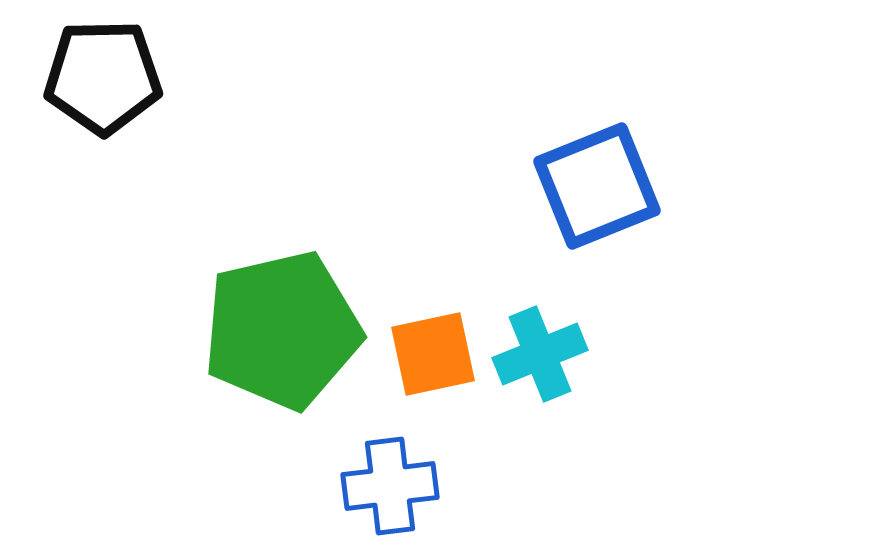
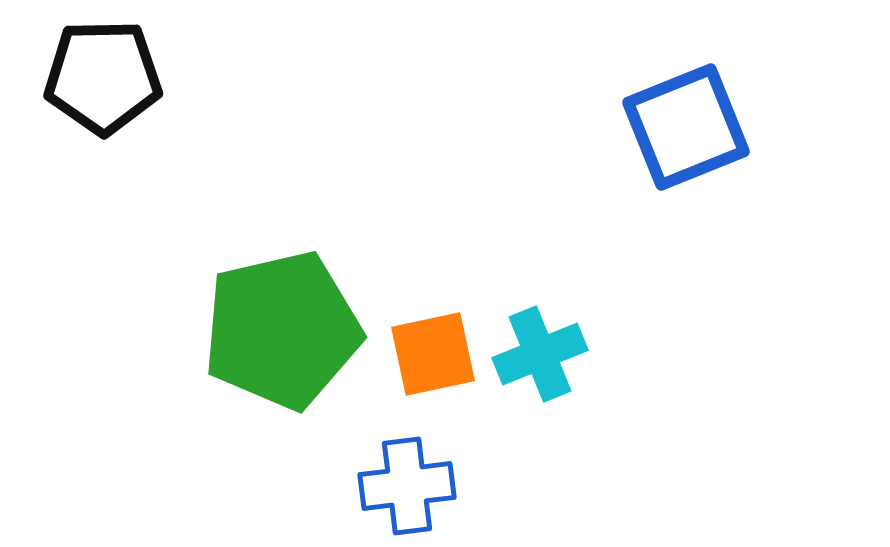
blue square: moved 89 px right, 59 px up
blue cross: moved 17 px right
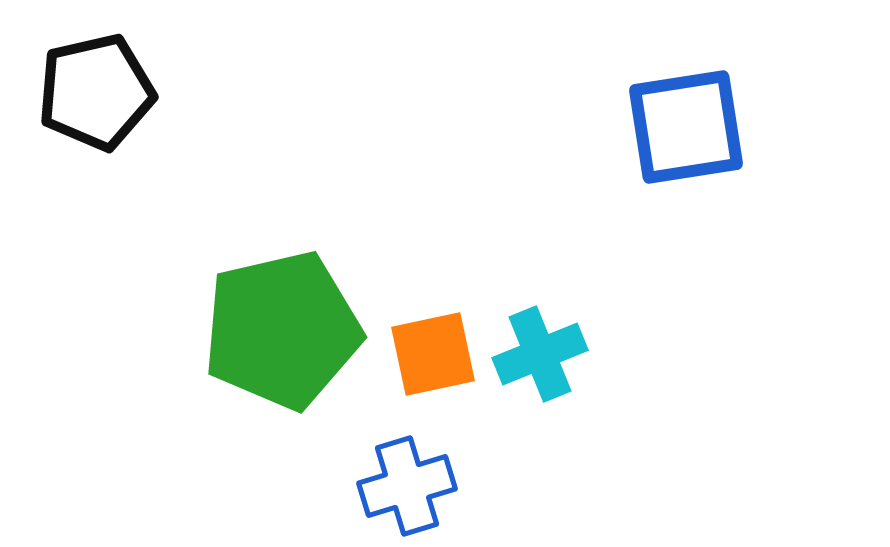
black pentagon: moved 7 px left, 15 px down; rotated 12 degrees counterclockwise
blue square: rotated 13 degrees clockwise
blue cross: rotated 10 degrees counterclockwise
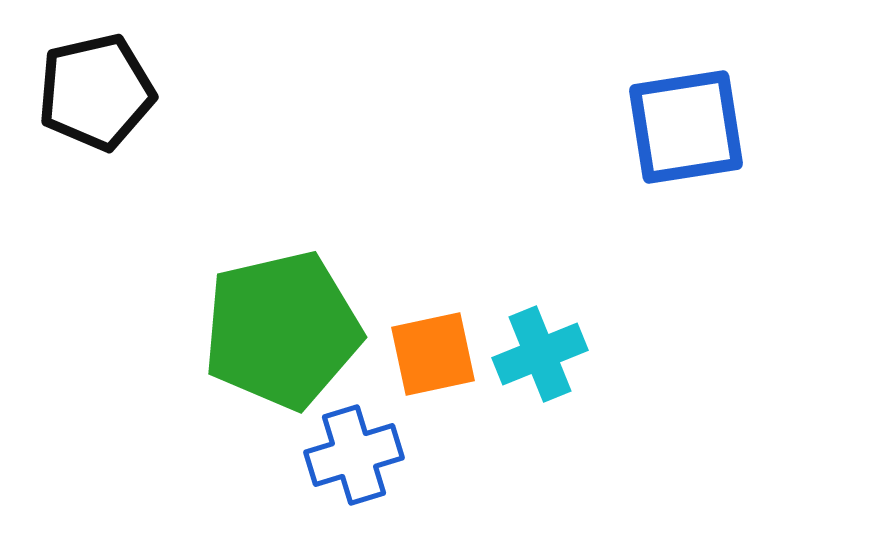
blue cross: moved 53 px left, 31 px up
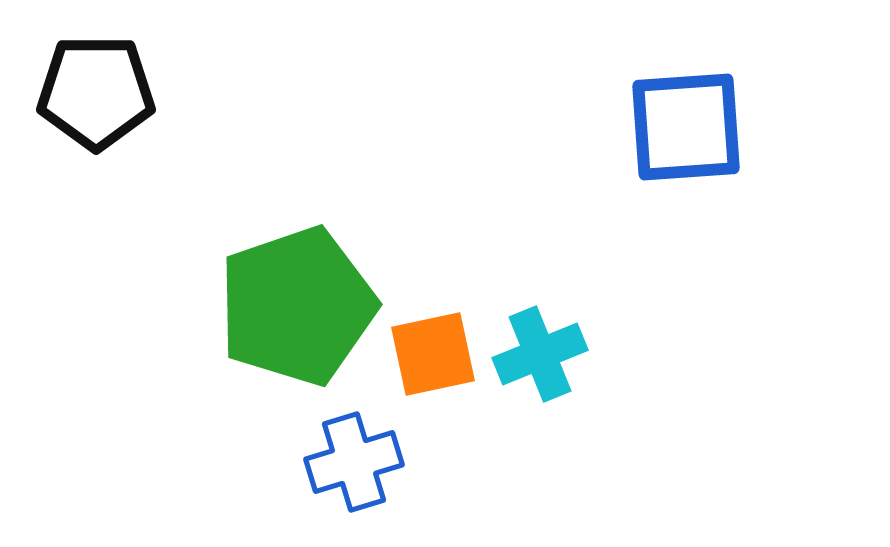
black pentagon: rotated 13 degrees clockwise
blue square: rotated 5 degrees clockwise
green pentagon: moved 15 px right, 24 px up; rotated 6 degrees counterclockwise
blue cross: moved 7 px down
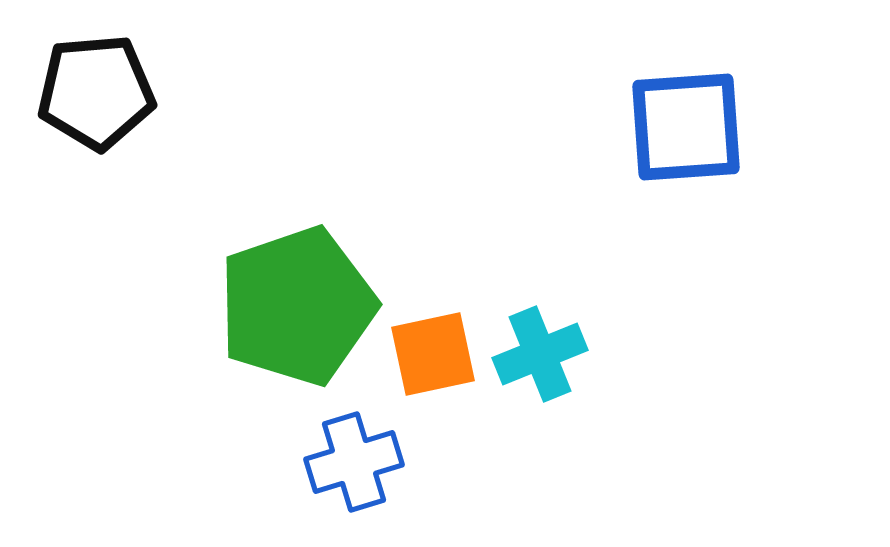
black pentagon: rotated 5 degrees counterclockwise
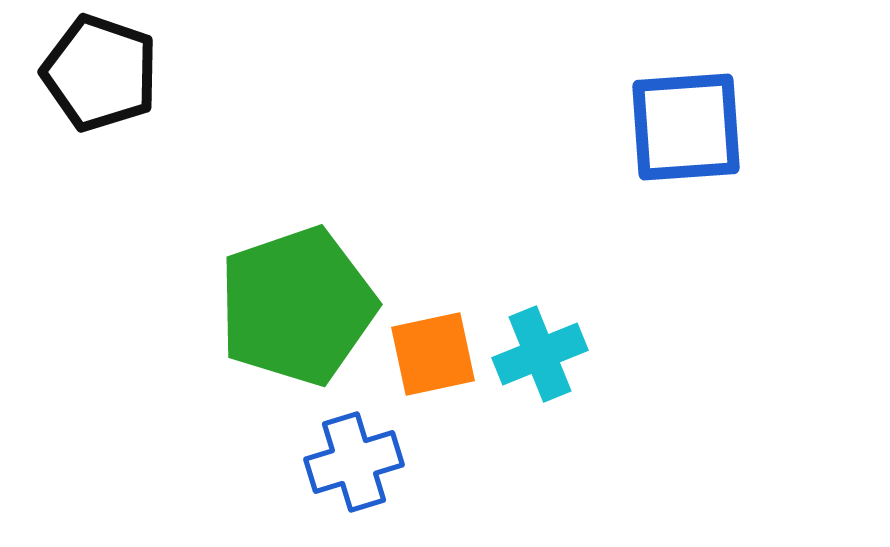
black pentagon: moved 4 px right, 19 px up; rotated 24 degrees clockwise
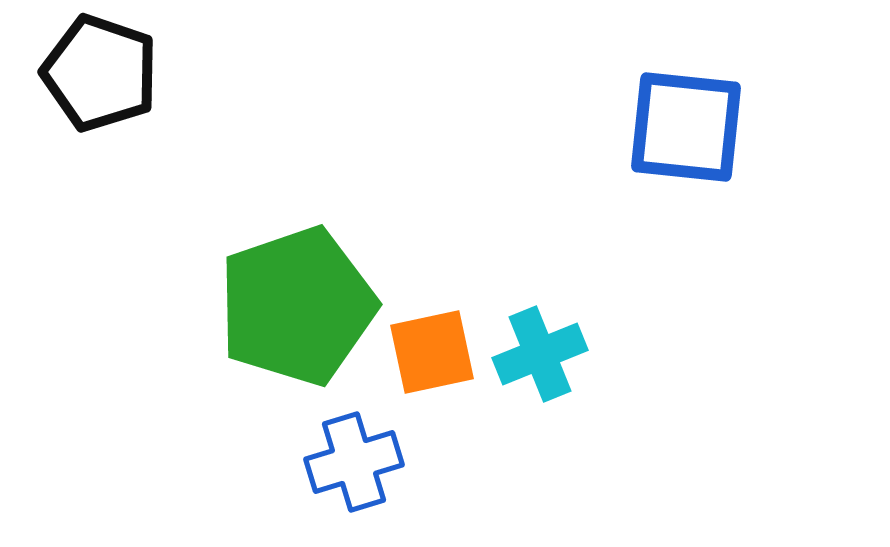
blue square: rotated 10 degrees clockwise
orange square: moved 1 px left, 2 px up
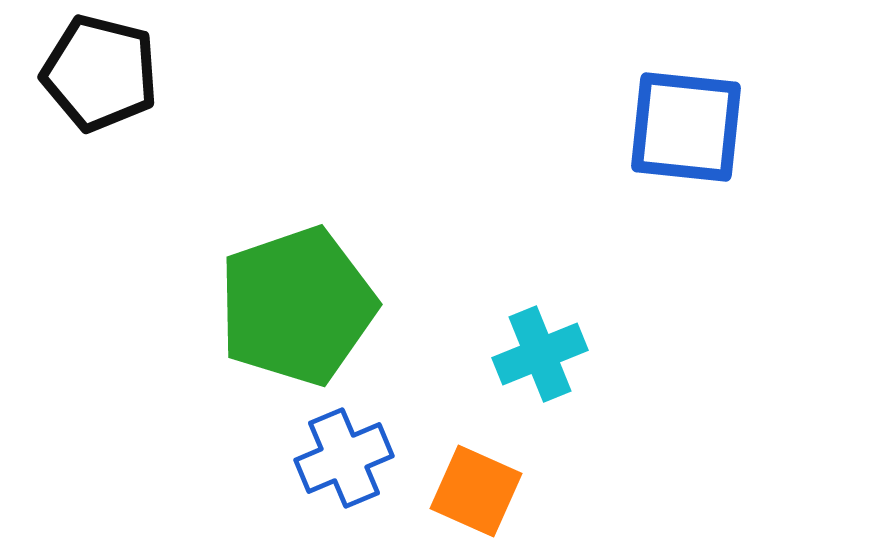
black pentagon: rotated 5 degrees counterclockwise
orange square: moved 44 px right, 139 px down; rotated 36 degrees clockwise
blue cross: moved 10 px left, 4 px up; rotated 6 degrees counterclockwise
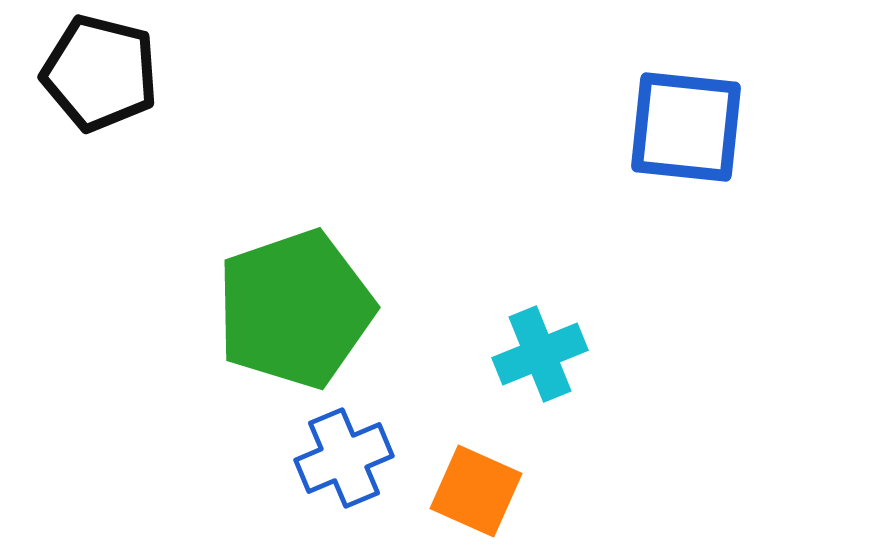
green pentagon: moved 2 px left, 3 px down
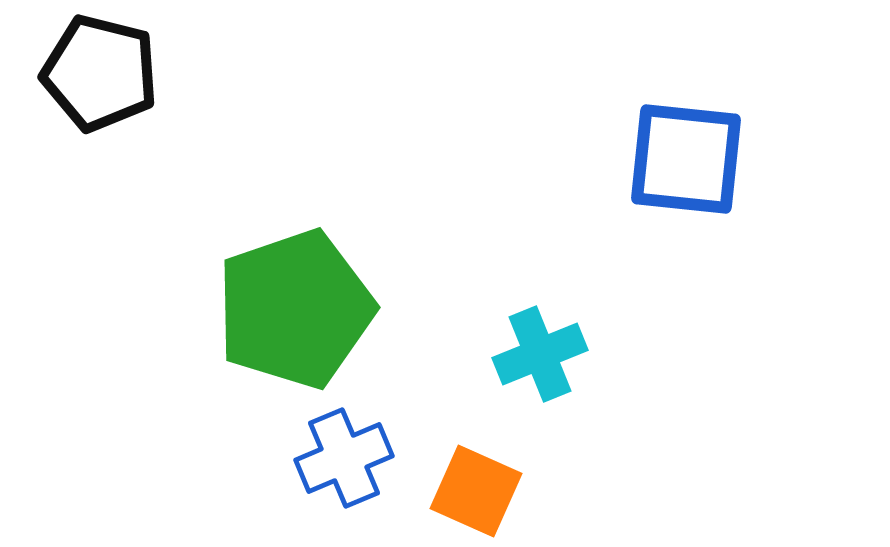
blue square: moved 32 px down
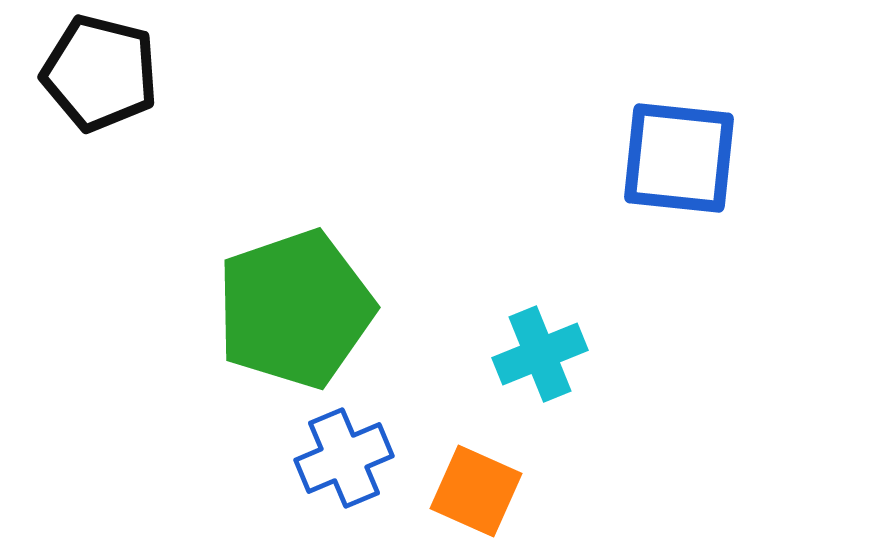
blue square: moved 7 px left, 1 px up
